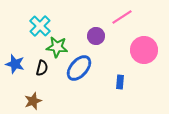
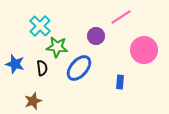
pink line: moved 1 px left
black semicircle: rotated 21 degrees counterclockwise
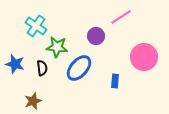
cyan cross: moved 4 px left; rotated 10 degrees counterclockwise
pink circle: moved 7 px down
blue rectangle: moved 5 px left, 1 px up
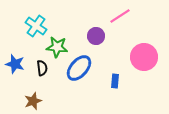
pink line: moved 1 px left, 1 px up
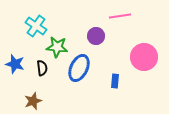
pink line: rotated 25 degrees clockwise
blue ellipse: rotated 16 degrees counterclockwise
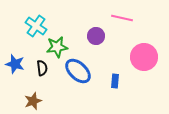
pink line: moved 2 px right, 2 px down; rotated 20 degrees clockwise
green star: rotated 15 degrees counterclockwise
blue ellipse: moved 1 px left, 3 px down; rotated 72 degrees counterclockwise
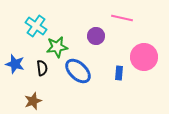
blue rectangle: moved 4 px right, 8 px up
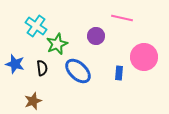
green star: moved 3 px up; rotated 15 degrees counterclockwise
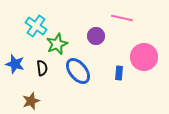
blue ellipse: rotated 8 degrees clockwise
brown star: moved 2 px left
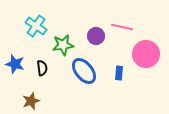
pink line: moved 9 px down
green star: moved 6 px right, 1 px down; rotated 15 degrees clockwise
pink circle: moved 2 px right, 3 px up
blue ellipse: moved 6 px right
